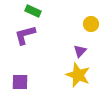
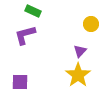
yellow star: rotated 15 degrees clockwise
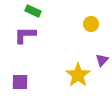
purple L-shape: rotated 15 degrees clockwise
purple triangle: moved 22 px right, 9 px down
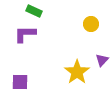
green rectangle: moved 1 px right
purple L-shape: moved 1 px up
yellow star: moved 1 px left, 3 px up
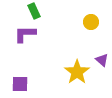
green rectangle: rotated 42 degrees clockwise
yellow circle: moved 2 px up
purple triangle: rotated 32 degrees counterclockwise
purple square: moved 2 px down
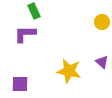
yellow circle: moved 11 px right
purple triangle: moved 2 px down
yellow star: moved 8 px left, 1 px up; rotated 25 degrees counterclockwise
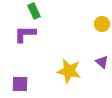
yellow circle: moved 2 px down
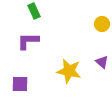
purple L-shape: moved 3 px right, 7 px down
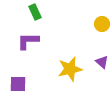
green rectangle: moved 1 px right, 1 px down
yellow star: moved 1 px right, 2 px up; rotated 25 degrees counterclockwise
purple square: moved 2 px left
